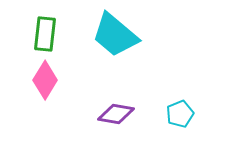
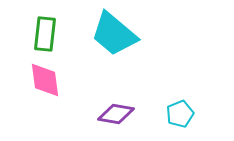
cyan trapezoid: moved 1 px left, 1 px up
pink diamond: rotated 39 degrees counterclockwise
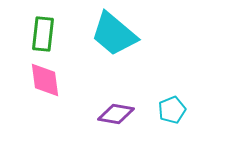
green rectangle: moved 2 px left
cyan pentagon: moved 8 px left, 4 px up
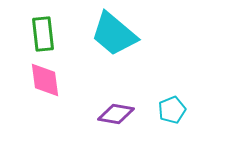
green rectangle: rotated 12 degrees counterclockwise
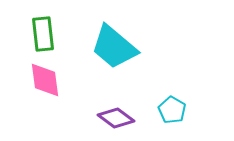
cyan trapezoid: moved 13 px down
cyan pentagon: rotated 20 degrees counterclockwise
purple diamond: moved 4 px down; rotated 27 degrees clockwise
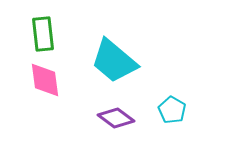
cyan trapezoid: moved 14 px down
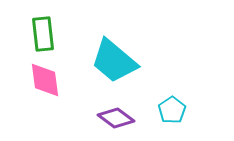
cyan pentagon: rotated 8 degrees clockwise
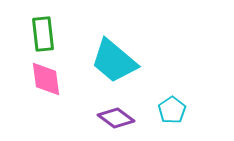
pink diamond: moved 1 px right, 1 px up
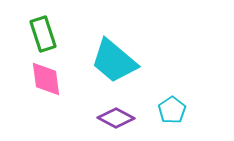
green rectangle: rotated 12 degrees counterclockwise
purple diamond: rotated 9 degrees counterclockwise
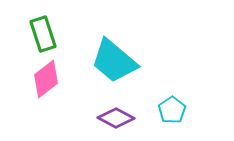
pink diamond: rotated 60 degrees clockwise
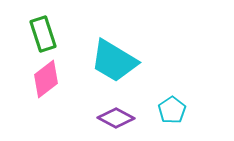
cyan trapezoid: rotated 9 degrees counterclockwise
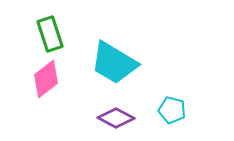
green rectangle: moved 7 px right
cyan trapezoid: moved 2 px down
cyan pentagon: rotated 24 degrees counterclockwise
